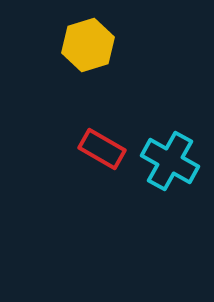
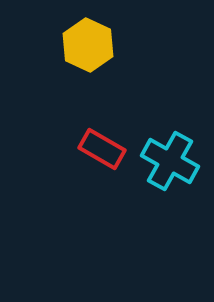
yellow hexagon: rotated 18 degrees counterclockwise
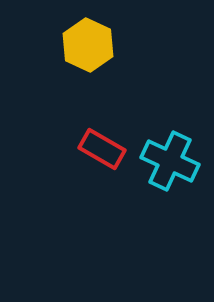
cyan cross: rotated 4 degrees counterclockwise
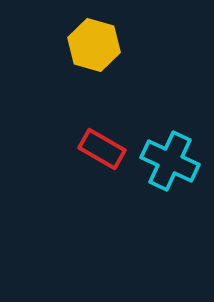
yellow hexagon: moved 6 px right; rotated 9 degrees counterclockwise
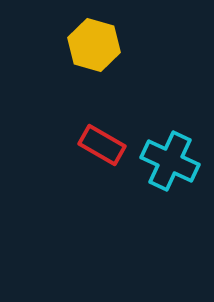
red rectangle: moved 4 px up
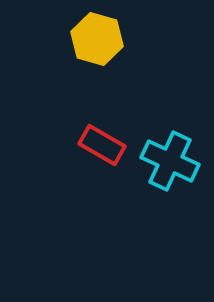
yellow hexagon: moved 3 px right, 6 px up
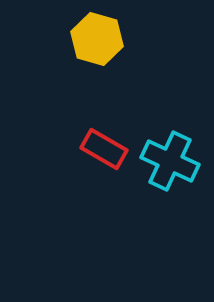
red rectangle: moved 2 px right, 4 px down
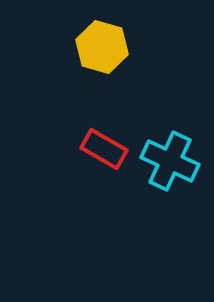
yellow hexagon: moved 5 px right, 8 px down
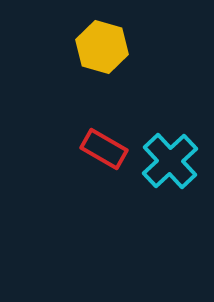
cyan cross: rotated 22 degrees clockwise
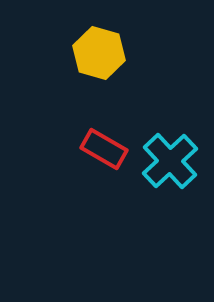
yellow hexagon: moved 3 px left, 6 px down
